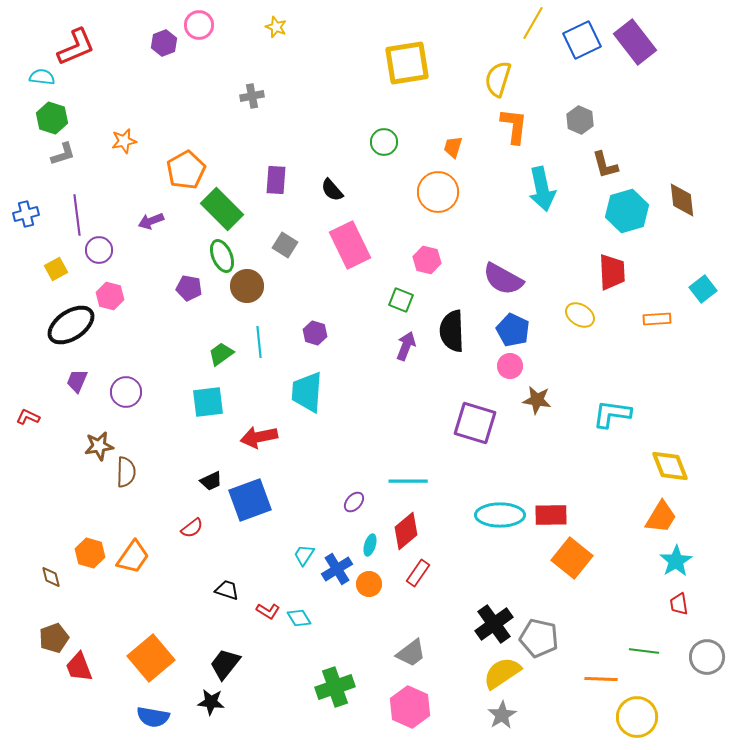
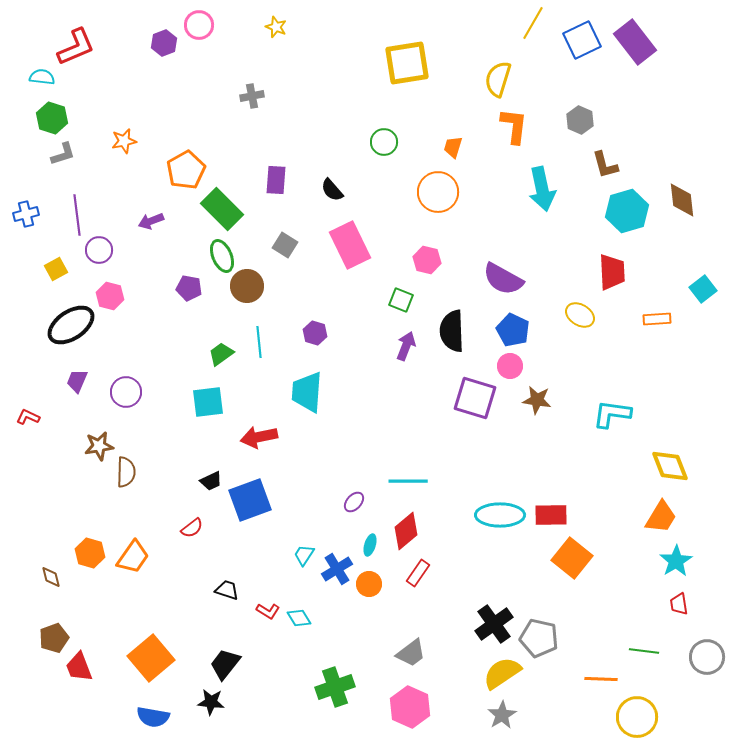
purple square at (475, 423): moved 25 px up
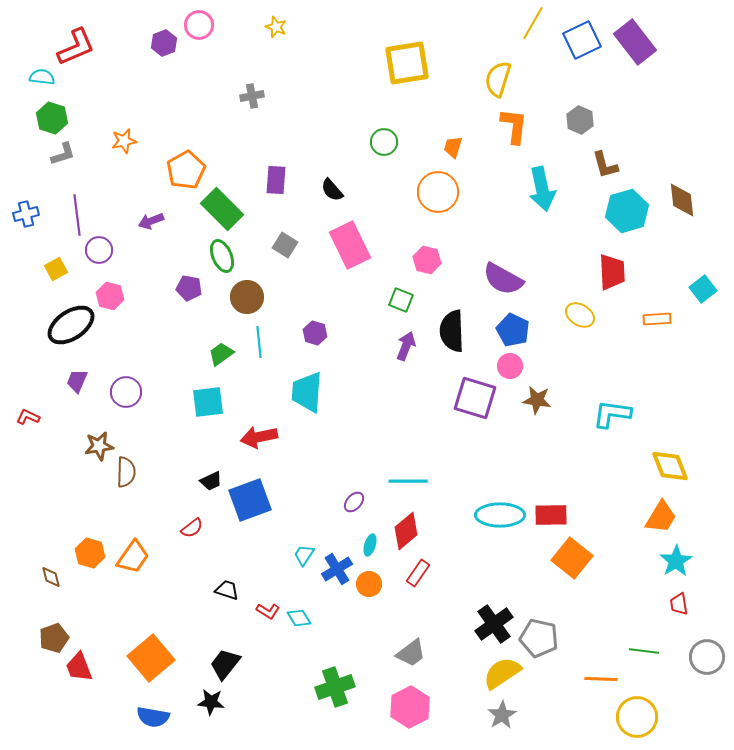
brown circle at (247, 286): moved 11 px down
pink hexagon at (410, 707): rotated 9 degrees clockwise
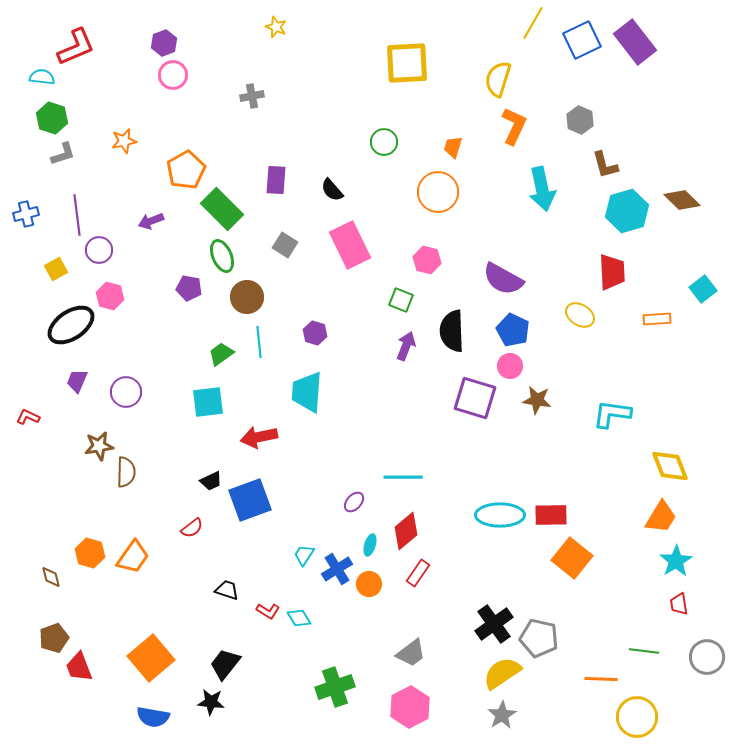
pink circle at (199, 25): moved 26 px left, 50 px down
yellow square at (407, 63): rotated 6 degrees clockwise
orange L-shape at (514, 126): rotated 18 degrees clockwise
brown diamond at (682, 200): rotated 39 degrees counterclockwise
cyan line at (408, 481): moved 5 px left, 4 px up
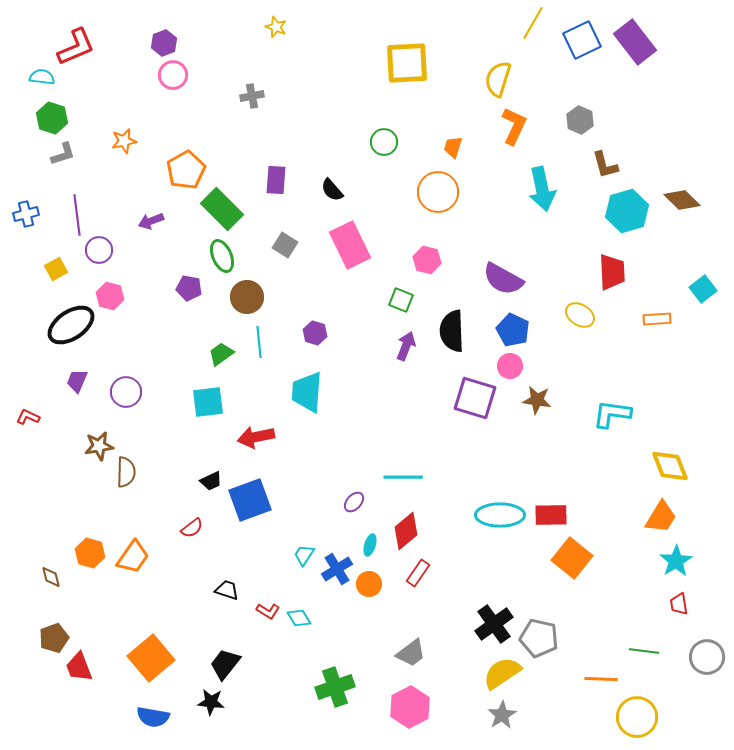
red arrow at (259, 437): moved 3 px left
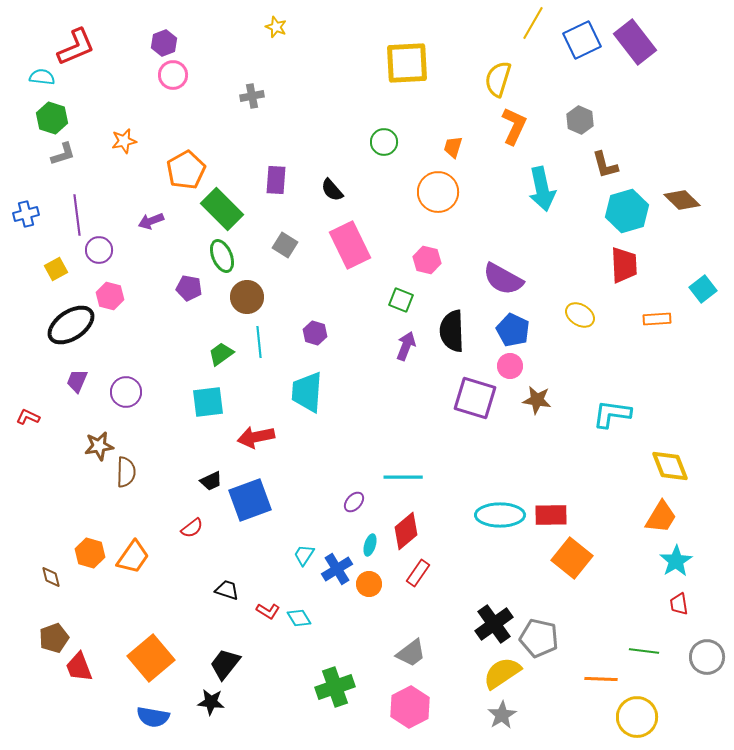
red trapezoid at (612, 272): moved 12 px right, 7 px up
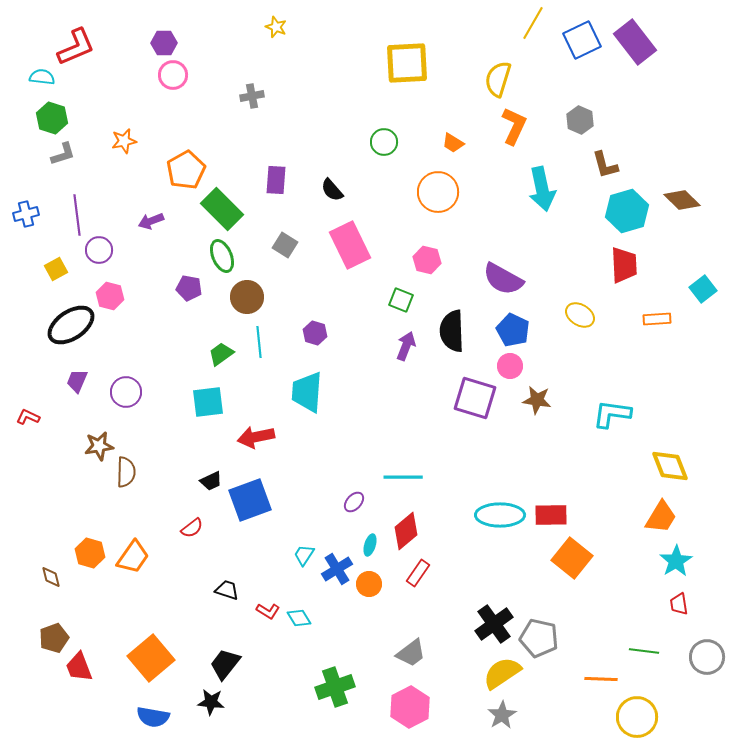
purple hexagon at (164, 43): rotated 20 degrees clockwise
orange trapezoid at (453, 147): moved 4 px up; rotated 75 degrees counterclockwise
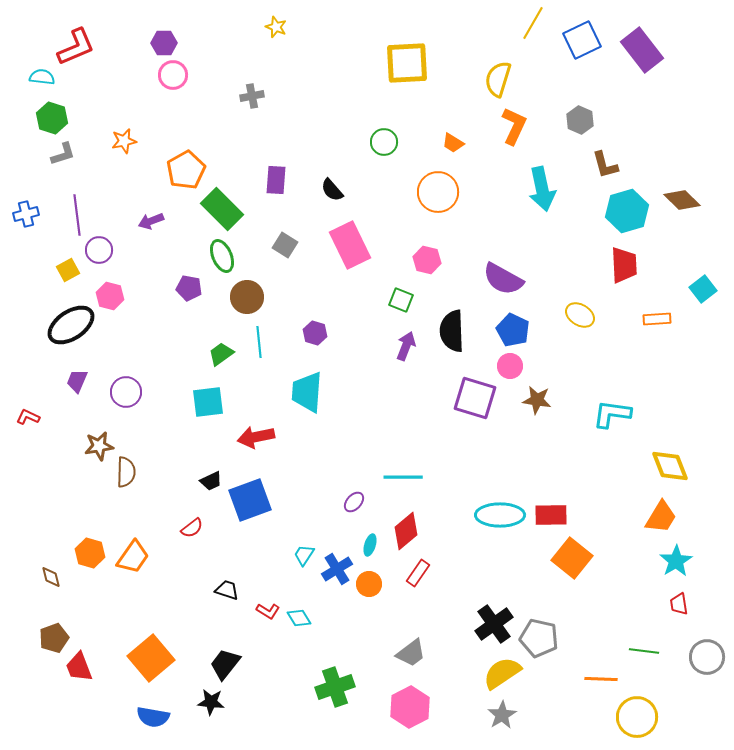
purple rectangle at (635, 42): moved 7 px right, 8 px down
yellow square at (56, 269): moved 12 px right, 1 px down
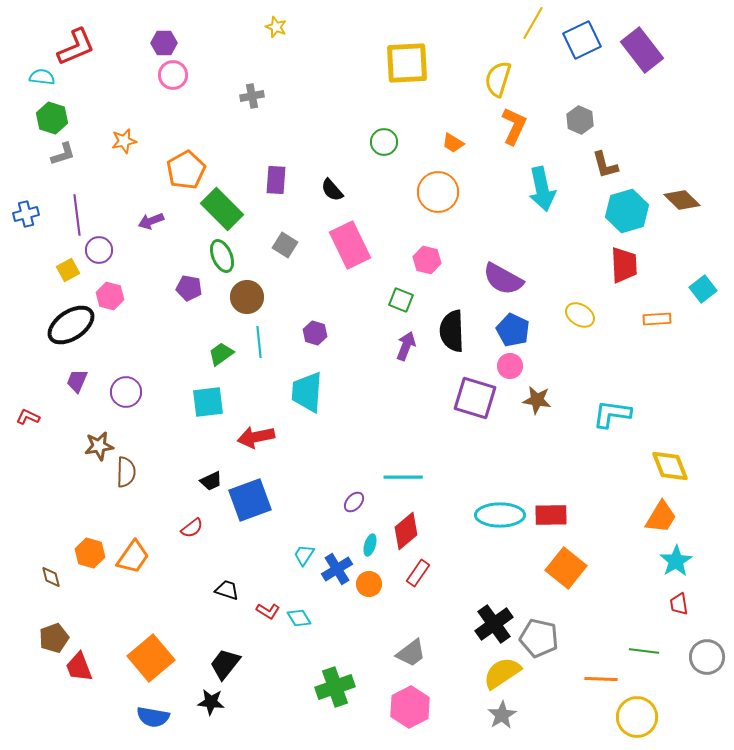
orange square at (572, 558): moved 6 px left, 10 px down
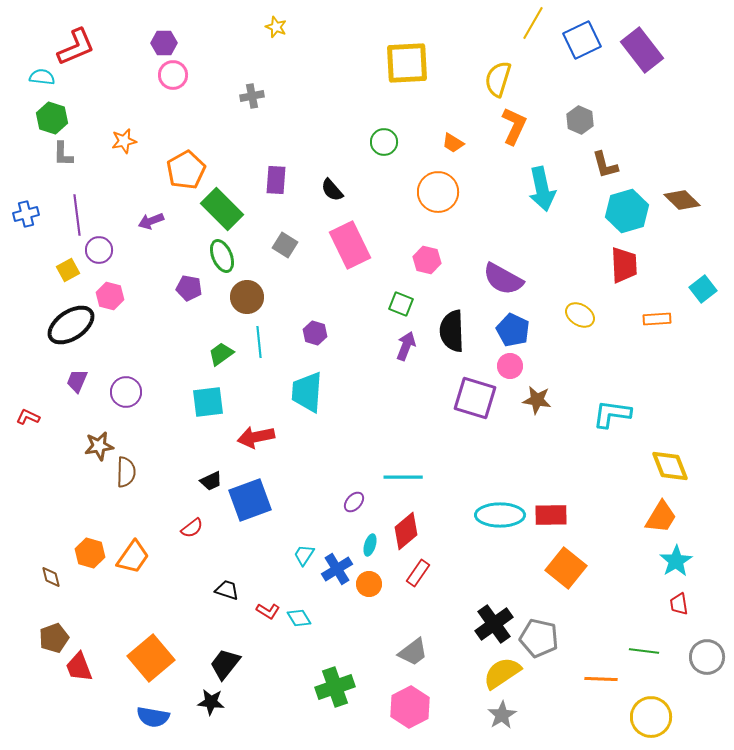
gray L-shape at (63, 154): rotated 108 degrees clockwise
green square at (401, 300): moved 4 px down
gray trapezoid at (411, 653): moved 2 px right, 1 px up
yellow circle at (637, 717): moved 14 px right
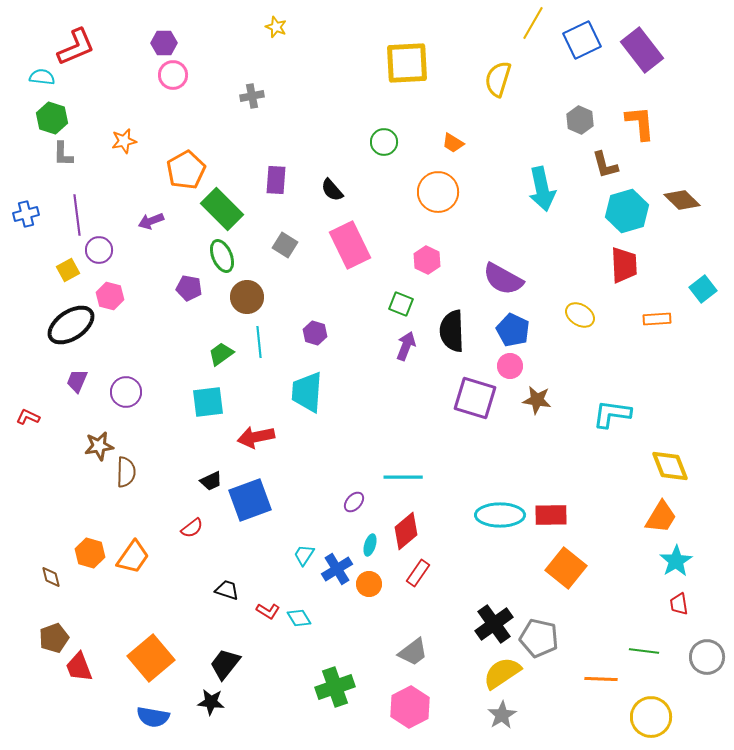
orange L-shape at (514, 126): moved 126 px right, 3 px up; rotated 30 degrees counterclockwise
pink hexagon at (427, 260): rotated 12 degrees clockwise
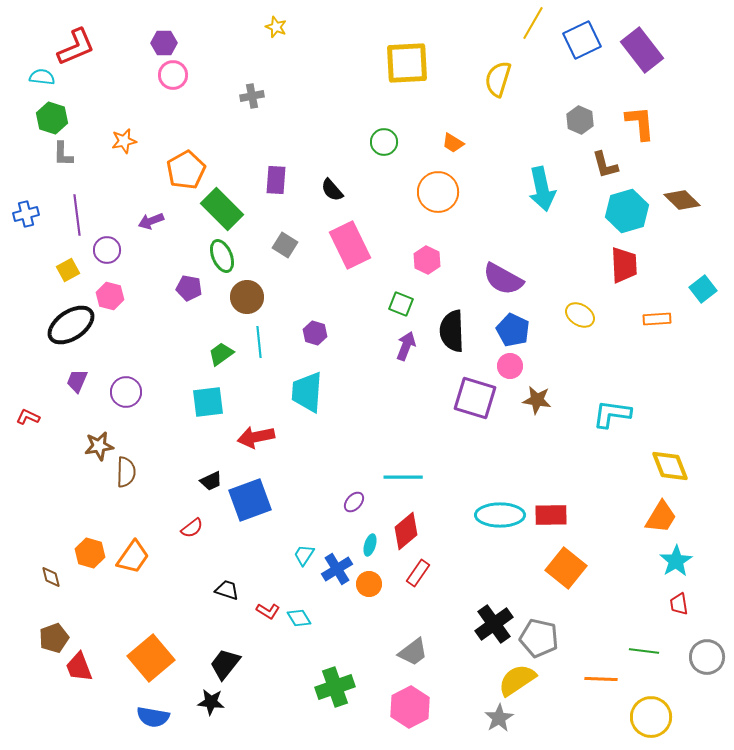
purple circle at (99, 250): moved 8 px right
yellow semicircle at (502, 673): moved 15 px right, 7 px down
gray star at (502, 715): moved 3 px left, 3 px down
